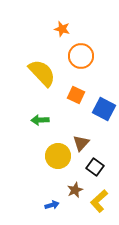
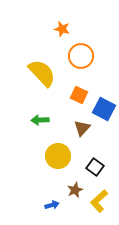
orange square: moved 3 px right
brown triangle: moved 1 px right, 15 px up
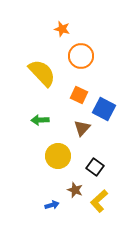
brown star: rotated 28 degrees counterclockwise
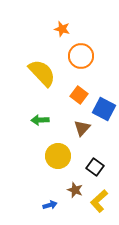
orange square: rotated 12 degrees clockwise
blue arrow: moved 2 px left
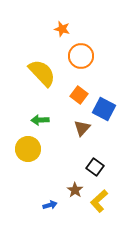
yellow circle: moved 30 px left, 7 px up
brown star: rotated 14 degrees clockwise
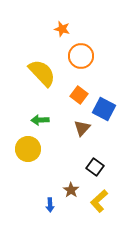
brown star: moved 4 px left
blue arrow: rotated 104 degrees clockwise
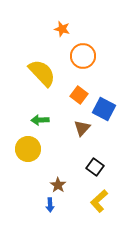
orange circle: moved 2 px right
brown star: moved 13 px left, 5 px up
